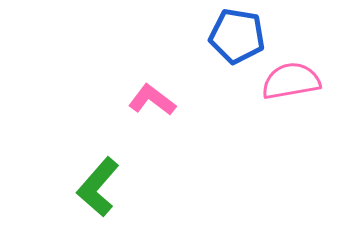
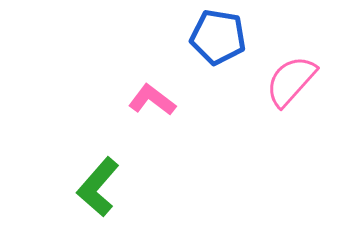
blue pentagon: moved 19 px left, 1 px down
pink semicircle: rotated 38 degrees counterclockwise
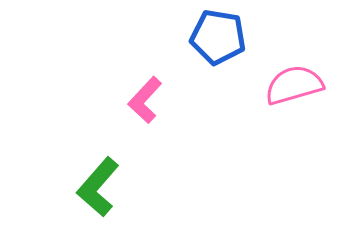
pink semicircle: moved 3 px right, 4 px down; rotated 32 degrees clockwise
pink L-shape: moved 7 px left; rotated 84 degrees counterclockwise
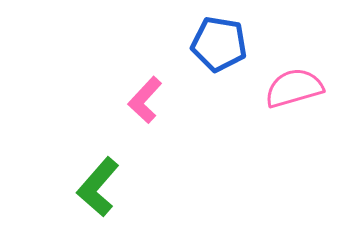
blue pentagon: moved 1 px right, 7 px down
pink semicircle: moved 3 px down
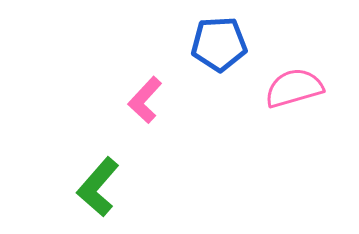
blue pentagon: rotated 12 degrees counterclockwise
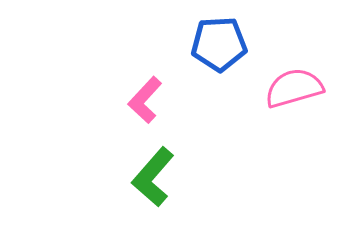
green L-shape: moved 55 px right, 10 px up
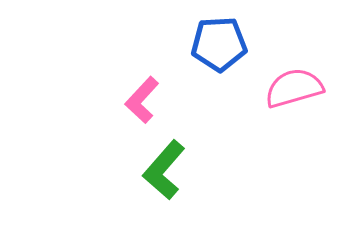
pink L-shape: moved 3 px left
green L-shape: moved 11 px right, 7 px up
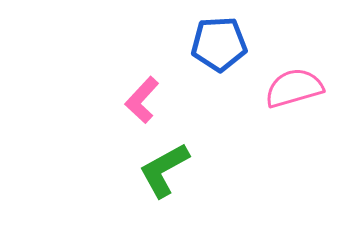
green L-shape: rotated 20 degrees clockwise
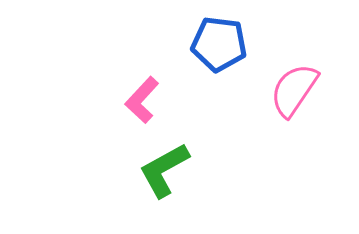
blue pentagon: rotated 10 degrees clockwise
pink semicircle: moved 2 px down; rotated 40 degrees counterclockwise
